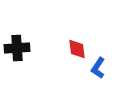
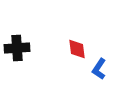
blue L-shape: moved 1 px right, 1 px down
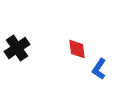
black cross: rotated 30 degrees counterclockwise
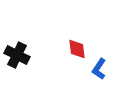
black cross: moved 7 px down; rotated 30 degrees counterclockwise
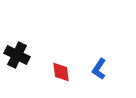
red diamond: moved 16 px left, 23 px down
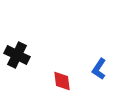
red diamond: moved 1 px right, 9 px down
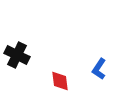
red diamond: moved 2 px left
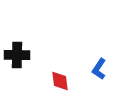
black cross: rotated 25 degrees counterclockwise
